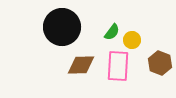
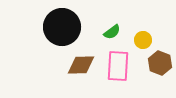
green semicircle: rotated 18 degrees clockwise
yellow circle: moved 11 px right
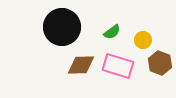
pink rectangle: rotated 76 degrees counterclockwise
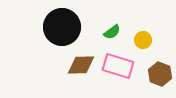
brown hexagon: moved 11 px down
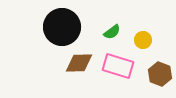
brown diamond: moved 2 px left, 2 px up
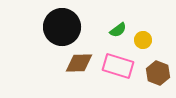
green semicircle: moved 6 px right, 2 px up
brown hexagon: moved 2 px left, 1 px up
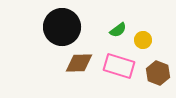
pink rectangle: moved 1 px right
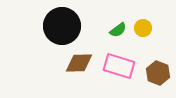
black circle: moved 1 px up
yellow circle: moved 12 px up
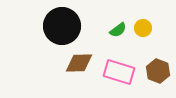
pink rectangle: moved 6 px down
brown hexagon: moved 2 px up
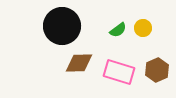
brown hexagon: moved 1 px left, 1 px up; rotated 15 degrees clockwise
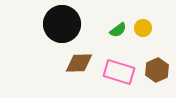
black circle: moved 2 px up
